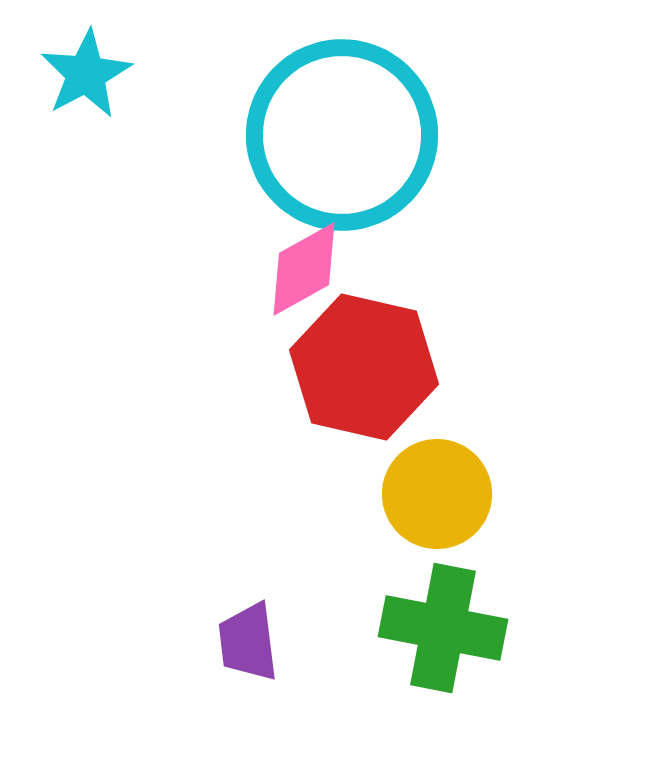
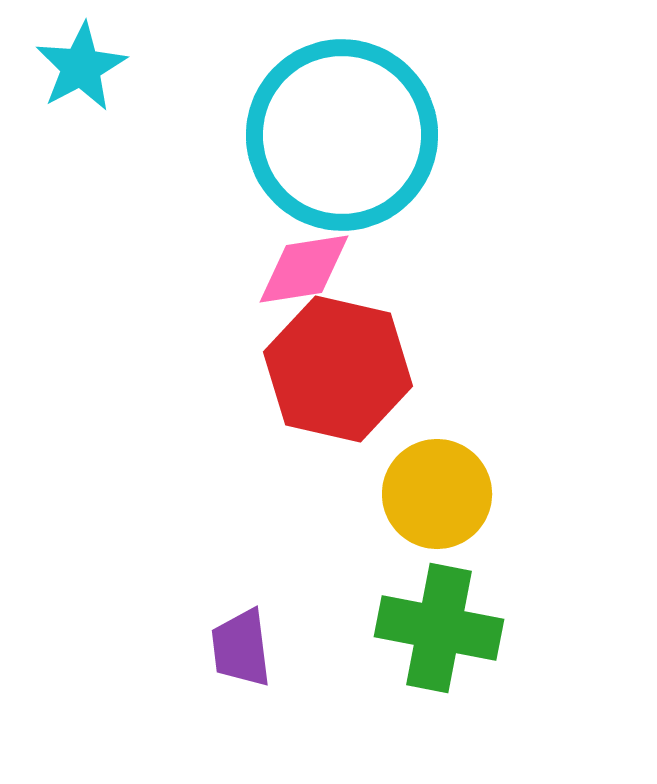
cyan star: moved 5 px left, 7 px up
pink diamond: rotated 20 degrees clockwise
red hexagon: moved 26 px left, 2 px down
green cross: moved 4 px left
purple trapezoid: moved 7 px left, 6 px down
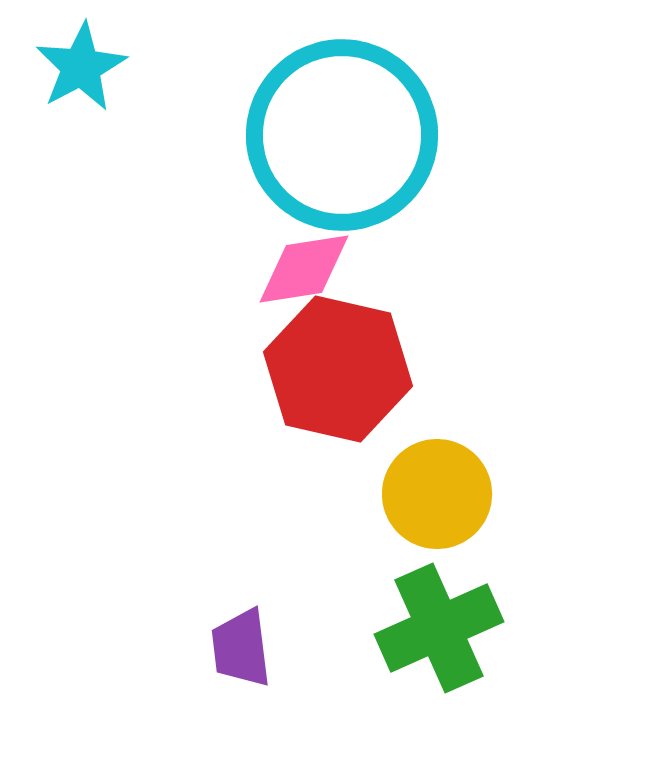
green cross: rotated 35 degrees counterclockwise
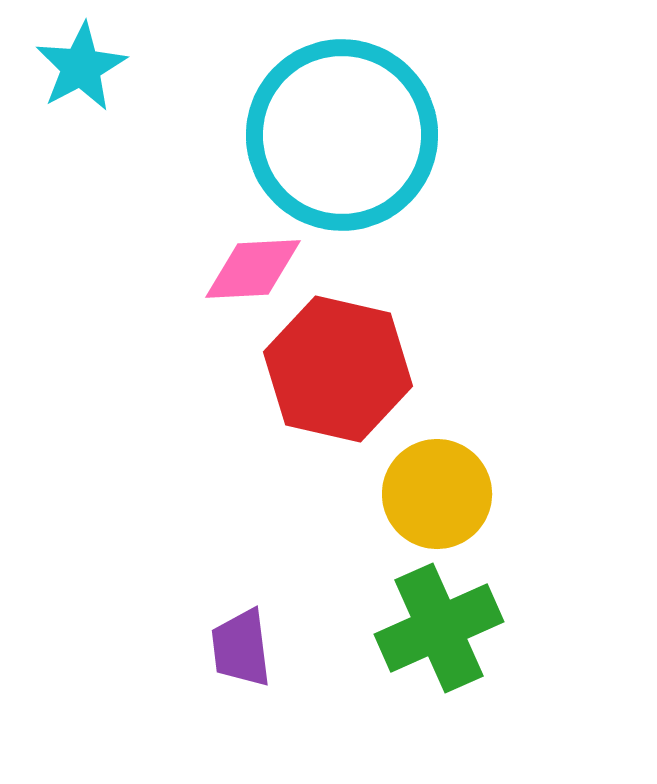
pink diamond: moved 51 px left; rotated 6 degrees clockwise
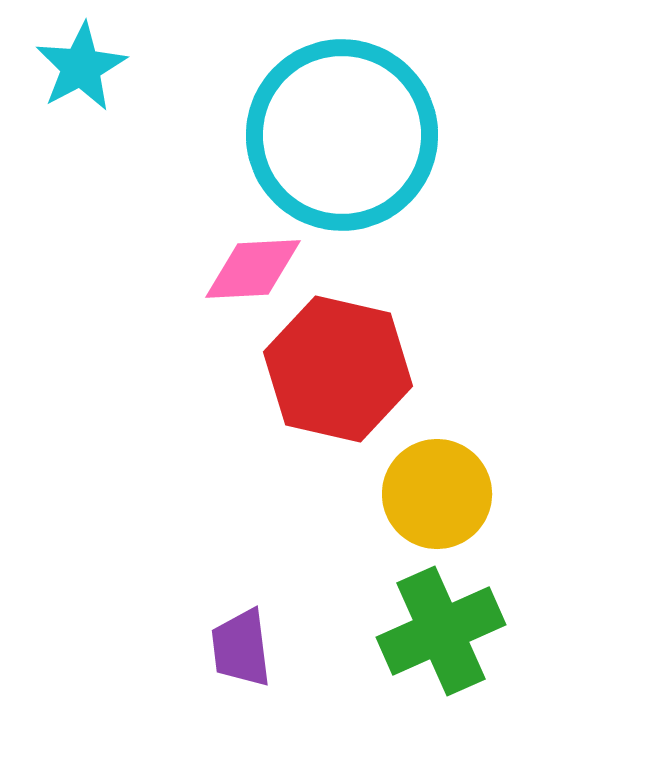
green cross: moved 2 px right, 3 px down
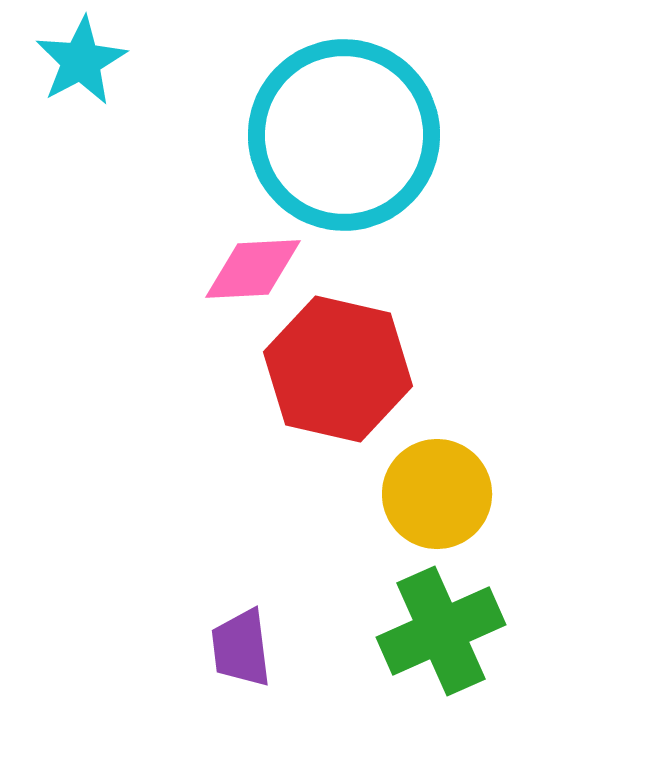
cyan star: moved 6 px up
cyan circle: moved 2 px right
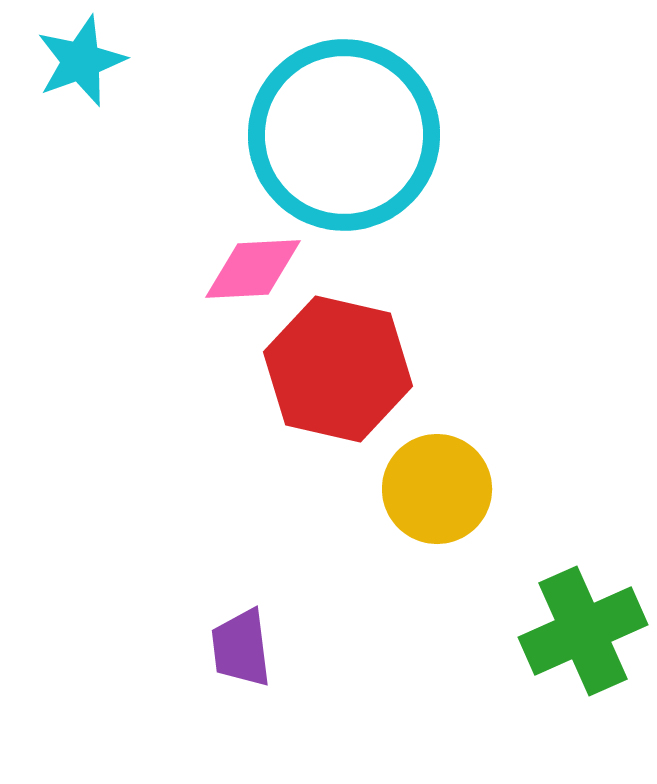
cyan star: rotated 8 degrees clockwise
yellow circle: moved 5 px up
green cross: moved 142 px right
